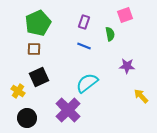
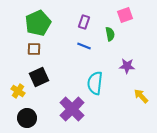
cyan semicircle: moved 8 px right; rotated 45 degrees counterclockwise
purple cross: moved 4 px right, 1 px up
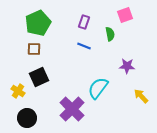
cyan semicircle: moved 3 px right, 5 px down; rotated 30 degrees clockwise
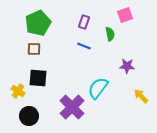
black square: moved 1 px left, 1 px down; rotated 30 degrees clockwise
purple cross: moved 2 px up
black circle: moved 2 px right, 2 px up
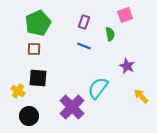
purple star: rotated 21 degrees clockwise
